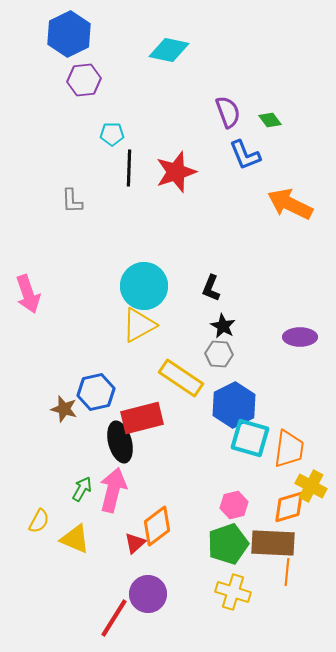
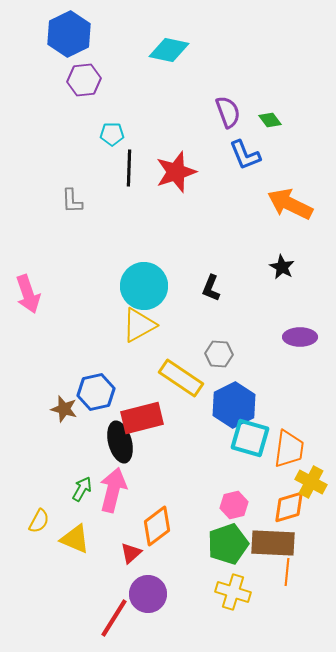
black star at (223, 326): moved 59 px right, 59 px up
yellow cross at (311, 486): moved 4 px up
red triangle at (135, 543): moved 4 px left, 10 px down
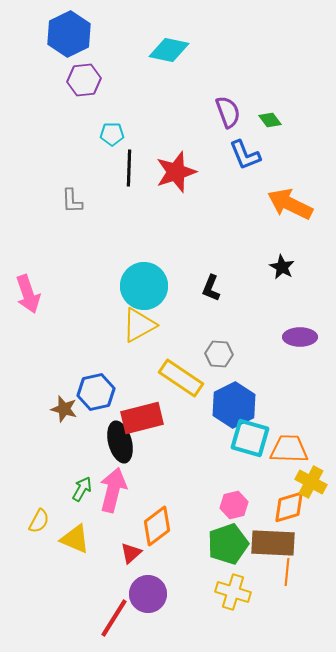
orange trapezoid at (289, 449): rotated 96 degrees counterclockwise
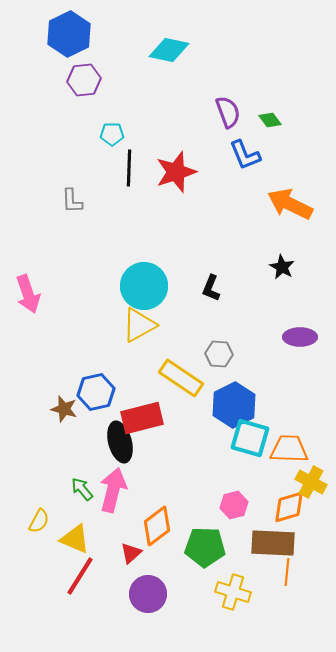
green arrow at (82, 489): rotated 70 degrees counterclockwise
green pentagon at (228, 544): moved 23 px left, 3 px down; rotated 21 degrees clockwise
red line at (114, 618): moved 34 px left, 42 px up
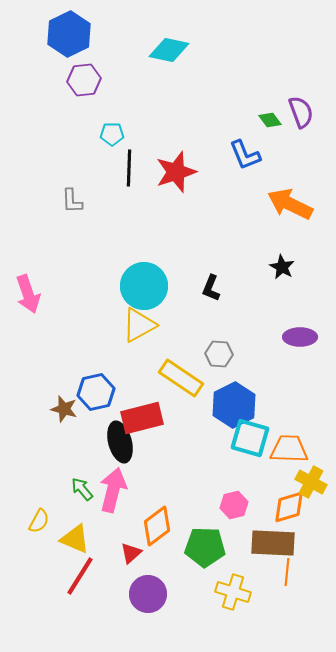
purple semicircle at (228, 112): moved 73 px right
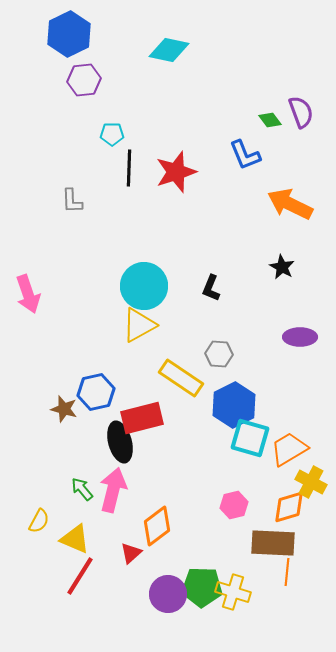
orange trapezoid at (289, 449): rotated 33 degrees counterclockwise
green pentagon at (205, 547): moved 3 px left, 40 px down
purple circle at (148, 594): moved 20 px right
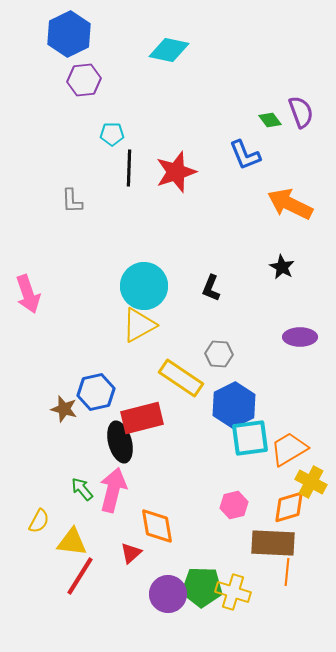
cyan square at (250, 438): rotated 24 degrees counterclockwise
orange diamond at (157, 526): rotated 63 degrees counterclockwise
yellow triangle at (75, 539): moved 3 px left, 3 px down; rotated 16 degrees counterclockwise
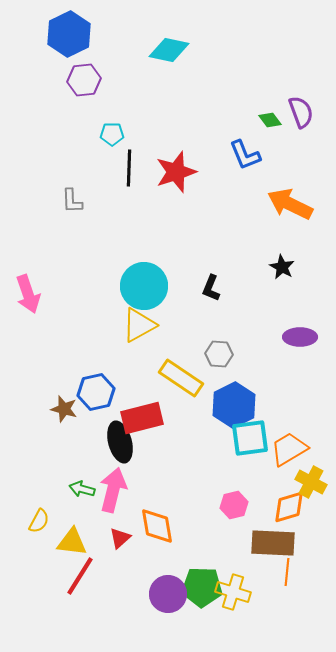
green arrow at (82, 489): rotated 35 degrees counterclockwise
red triangle at (131, 553): moved 11 px left, 15 px up
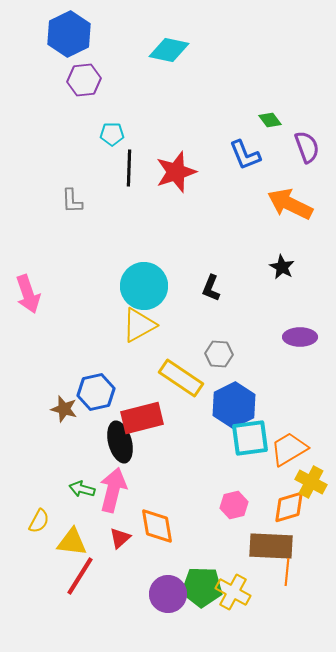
purple semicircle at (301, 112): moved 6 px right, 35 px down
brown rectangle at (273, 543): moved 2 px left, 3 px down
yellow cross at (233, 592): rotated 12 degrees clockwise
